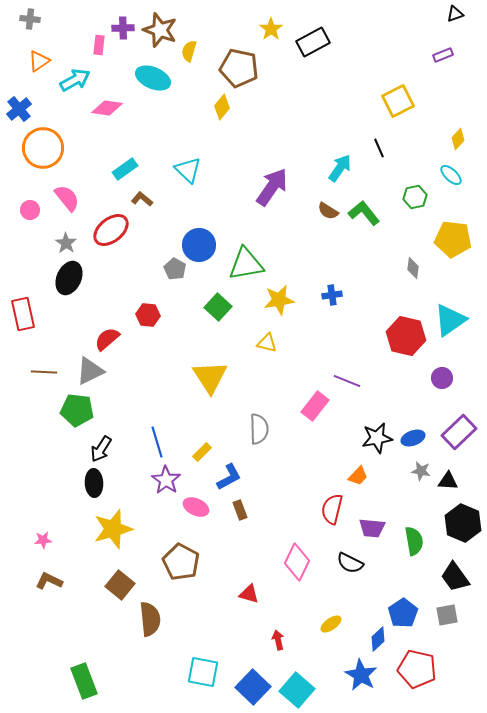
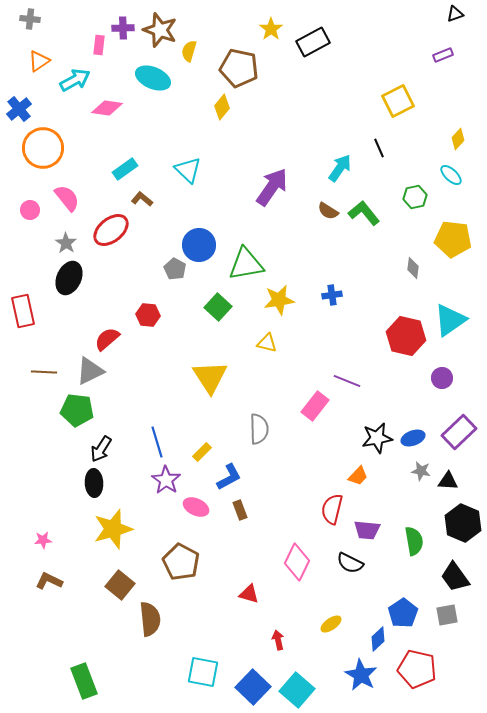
red rectangle at (23, 314): moved 3 px up
purple trapezoid at (372, 528): moved 5 px left, 2 px down
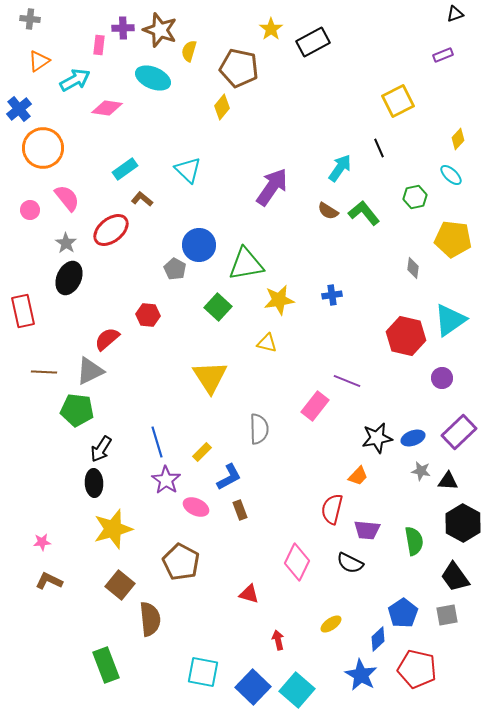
black hexagon at (463, 523): rotated 6 degrees clockwise
pink star at (43, 540): moved 1 px left, 2 px down
green rectangle at (84, 681): moved 22 px right, 16 px up
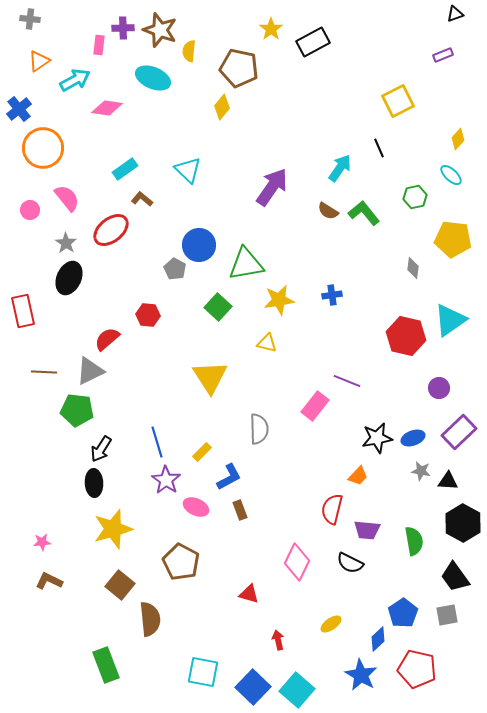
yellow semicircle at (189, 51): rotated 10 degrees counterclockwise
purple circle at (442, 378): moved 3 px left, 10 px down
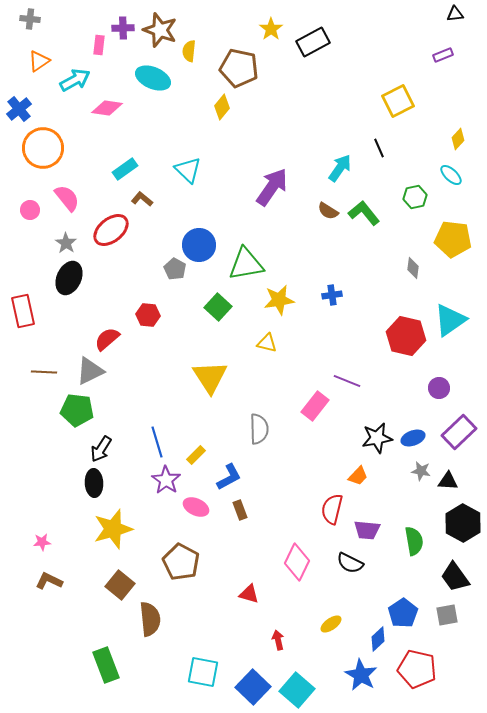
black triangle at (455, 14): rotated 12 degrees clockwise
yellow rectangle at (202, 452): moved 6 px left, 3 px down
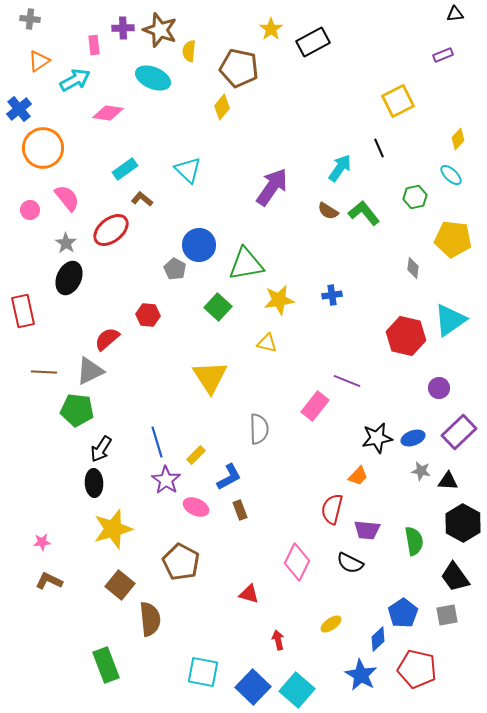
pink rectangle at (99, 45): moved 5 px left; rotated 12 degrees counterclockwise
pink diamond at (107, 108): moved 1 px right, 5 px down
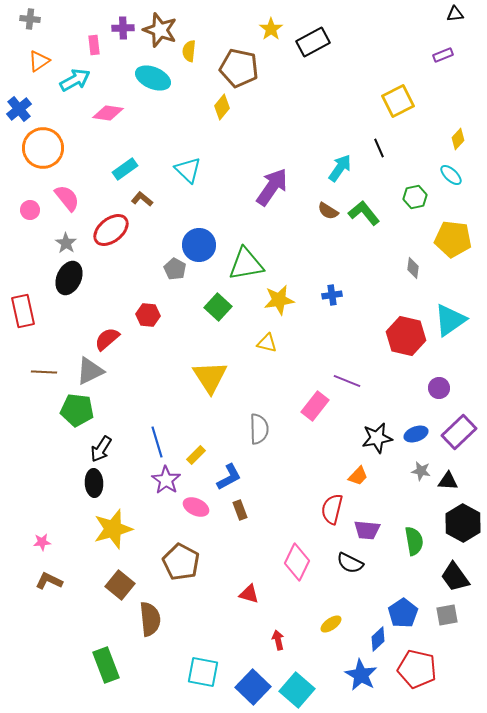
blue ellipse at (413, 438): moved 3 px right, 4 px up
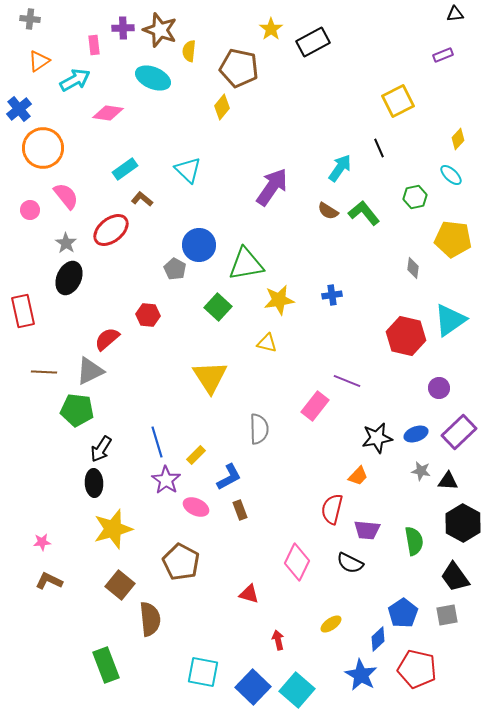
pink semicircle at (67, 198): moved 1 px left, 2 px up
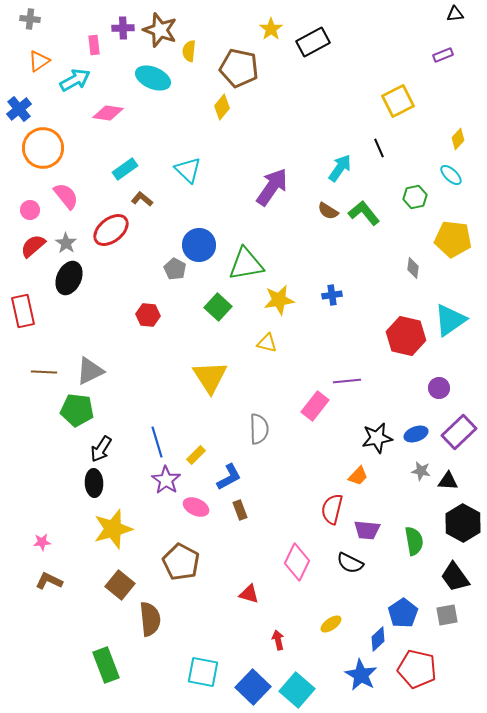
red semicircle at (107, 339): moved 74 px left, 93 px up
purple line at (347, 381): rotated 28 degrees counterclockwise
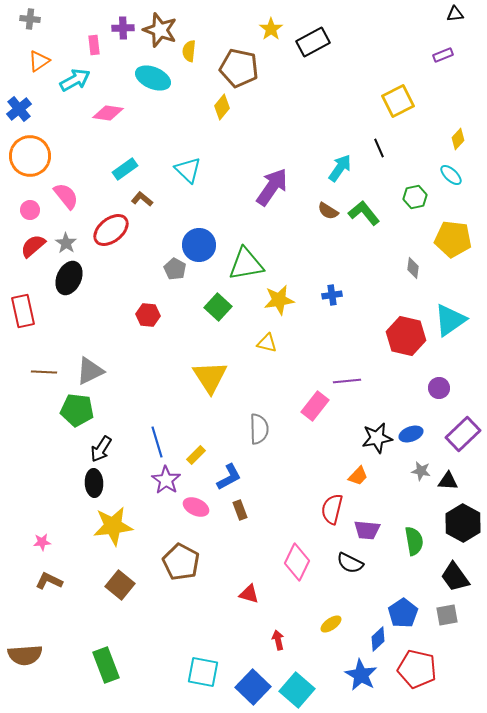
orange circle at (43, 148): moved 13 px left, 8 px down
purple rectangle at (459, 432): moved 4 px right, 2 px down
blue ellipse at (416, 434): moved 5 px left
yellow star at (113, 529): moved 3 px up; rotated 9 degrees clockwise
brown semicircle at (150, 619): moved 125 px left, 36 px down; rotated 92 degrees clockwise
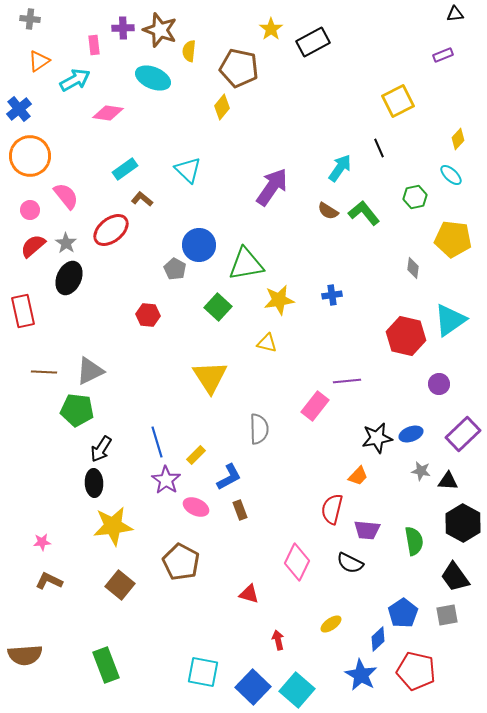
purple circle at (439, 388): moved 4 px up
red pentagon at (417, 669): moved 1 px left, 2 px down
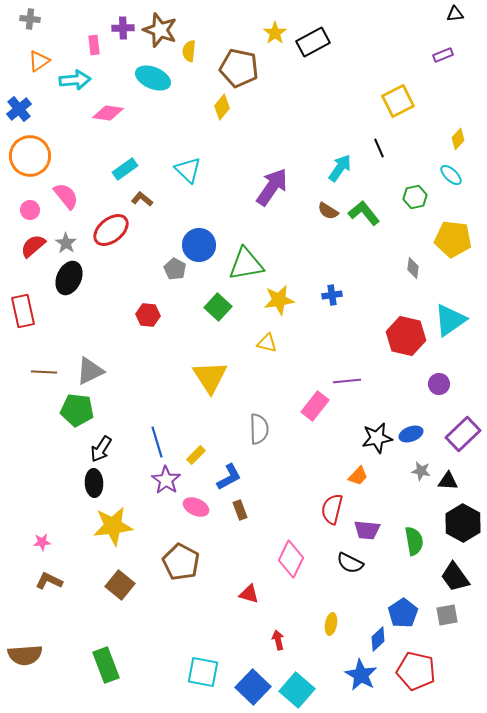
yellow star at (271, 29): moved 4 px right, 4 px down
cyan arrow at (75, 80): rotated 24 degrees clockwise
pink diamond at (297, 562): moved 6 px left, 3 px up
yellow ellipse at (331, 624): rotated 45 degrees counterclockwise
